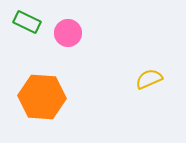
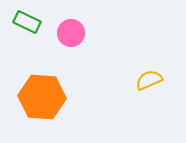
pink circle: moved 3 px right
yellow semicircle: moved 1 px down
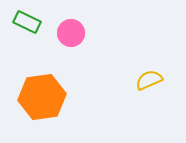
orange hexagon: rotated 12 degrees counterclockwise
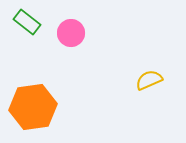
green rectangle: rotated 12 degrees clockwise
orange hexagon: moved 9 px left, 10 px down
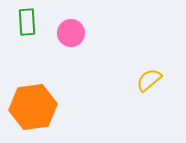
green rectangle: rotated 48 degrees clockwise
yellow semicircle: rotated 16 degrees counterclockwise
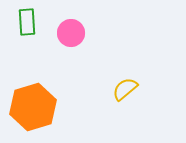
yellow semicircle: moved 24 px left, 9 px down
orange hexagon: rotated 9 degrees counterclockwise
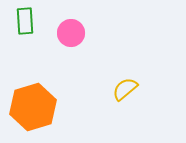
green rectangle: moved 2 px left, 1 px up
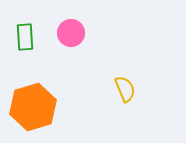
green rectangle: moved 16 px down
yellow semicircle: rotated 108 degrees clockwise
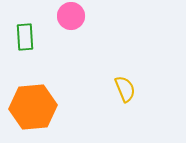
pink circle: moved 17 px up
orange hexagon: rotated 12 degrees clockwise
